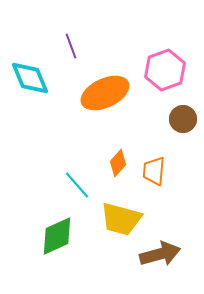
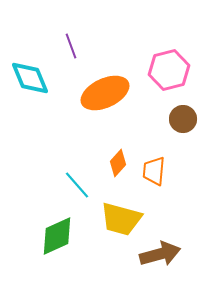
pink hexagon: moved 4 px right; rotated 6 degrees clockwise
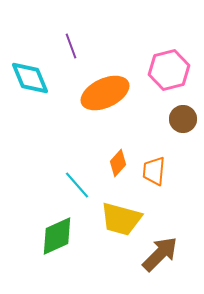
brown arrow: rotated 30 degrees counterclockwise
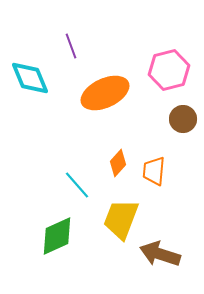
yellow trapezoid: rotated 96 degrees clockwise
brown arrow: rotated 117 degrees counterclockwise
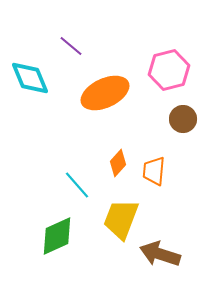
purple line: rotated 30 degrees counterclockwise
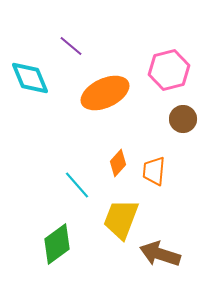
green diamond: moved 8 px down; rotated 12 degrees counterclockwise
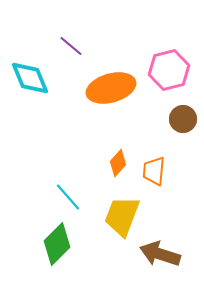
orange ellipse: moved 6 px right, 5 px up; rotated 9 degrees clockwise
cyan line: moved 9 px left, 12 px down
yellow trapezoid: moved 1 px right, 3 px up
green diamond: rotated 9 degrees counterclockwise
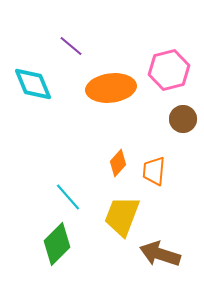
cyan diamond: moved 3 px right, 6 px down
orange ellipse: rotated 9 degrees clockwise
